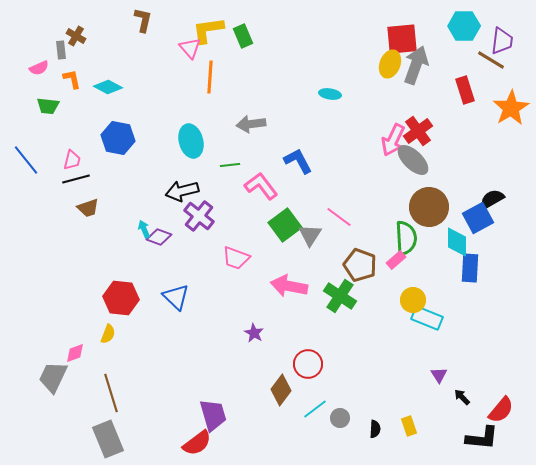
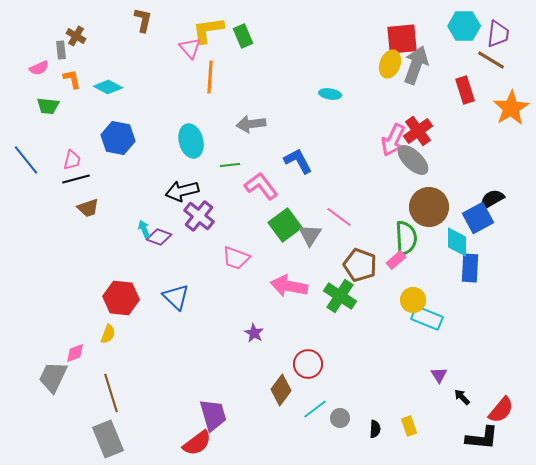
purple trapezoid at (502, 41): moved 4 px left, 7 px up
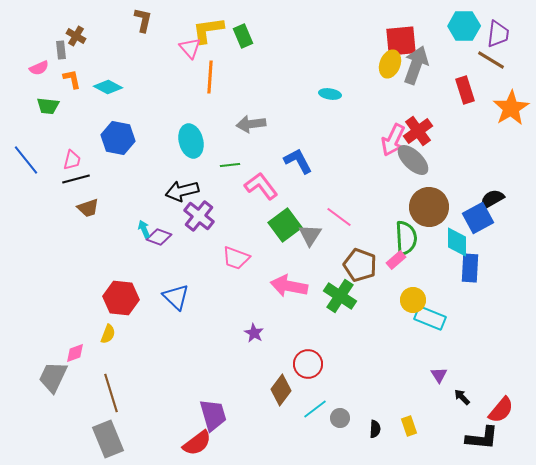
red square at (402, 39): moved 1 px left, 2 px down
cyan rectangle at (427, 318): moved 3 px right
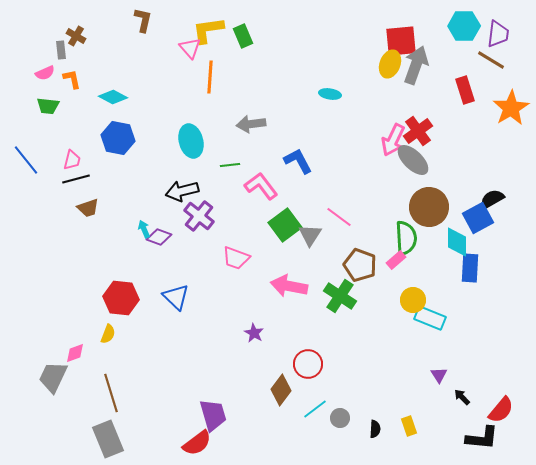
pink semicircle at (39, 68): moved 6 px right, 5 px down
cyan diamond at (108, 87): moved 5 px right, 10 px down
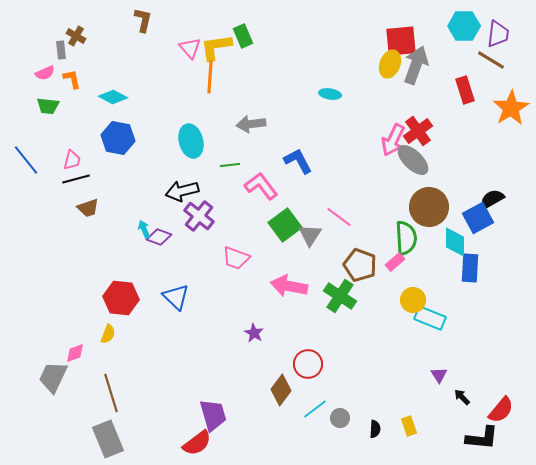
yellow L-shape at (208, 30): moved 8 px right, 17 px down
cyan diamond at (457, 242): moved 2 px left
pink rectangle at (396, 260): moved 1 px left, 2 px down
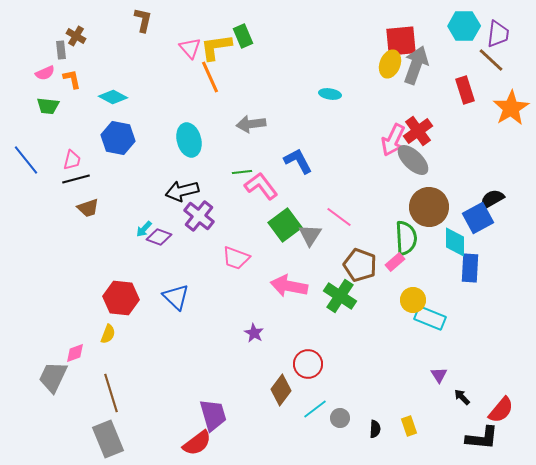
brown line at (491, 60): rotated 12 degrees clockwise
orange line at (210, 77): rotated 28 degrees counterclockwise
cyan ellipse at (191, 141): moved 2 px left, 1 px up
green line at (230, 165): moved 12 px right, 7 px down
cyan arrow at (144, 229): rotated 114 degrees counterclockwise
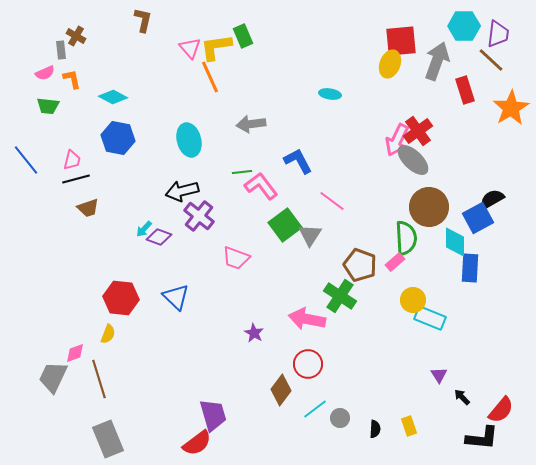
gray arrow at (416, 65): moved 21 px right, 4 px up
pink arrow at (393, 140): moved 4 px right
pink line at (339, 217): moved 7 px left, 16 px up
pink arrow at (289, 286): moved 18 px right, 33 px down
brown line at (111, 393): moved 12 px left, 14 px up
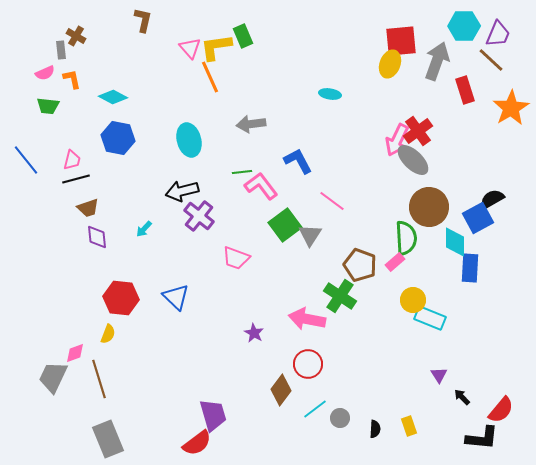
purple trapezoid at (498, 34): rotated 16 degrees clockwise
purple diamond at (159, 237): moved 62 px left; rotated 65 degrees clockwise
